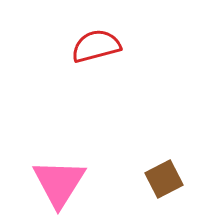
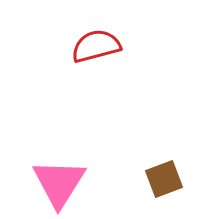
brown square: rotated 6 degrees clockwise
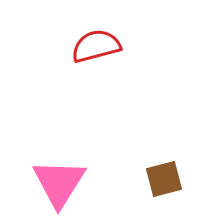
brown square: rotated 6 degrees clockwise
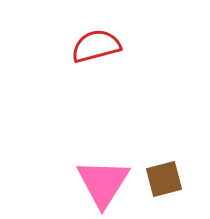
pink triangle: moved 44 px right
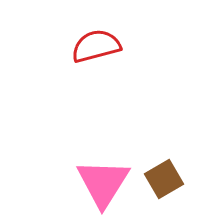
brown square: rotated 15 degrees counterclockwise
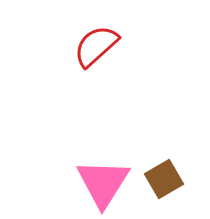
red semicircle: rotated 27 degrees counterclockwise
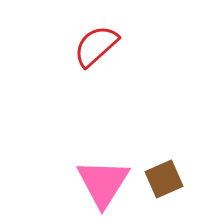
brown square: rotated 6 degrees clockwise
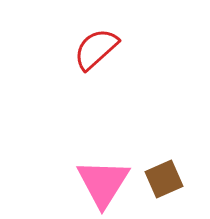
red semicircle: moved 3 px down
